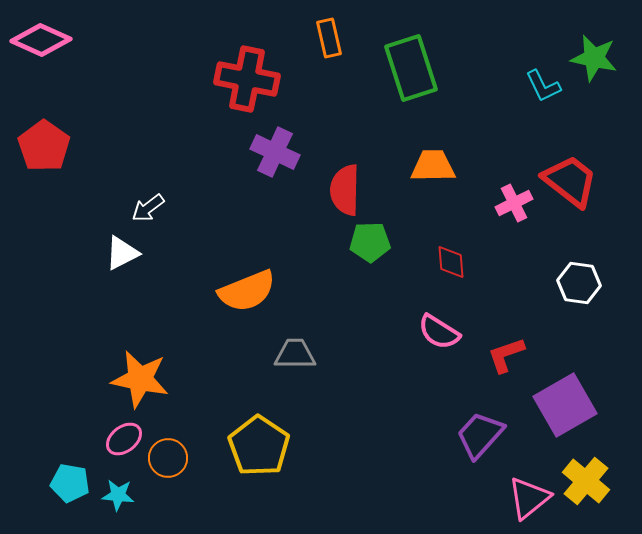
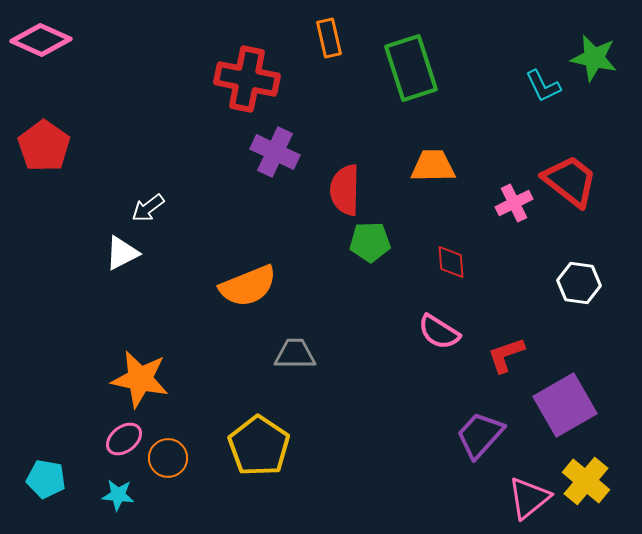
orange semicircle: moved 1 px right, 5 px up
cyan pentagon: moved 24 px left, 4 px up
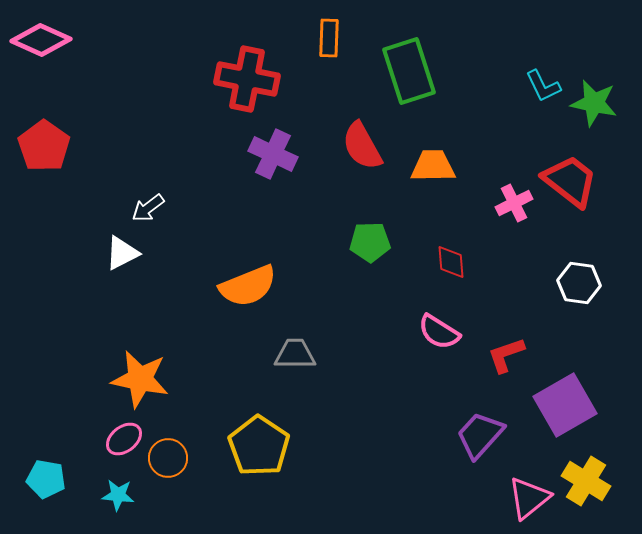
orange rectangle: rotated 15 degrees clockwise
green star: moved 45 px down
green rectangle: moved 2 px left, 3 px down
purple cross: moved 2 px left, 2 px down
red semicircle: moved 17 px right, 44 px up; rotated 30 degrees counterclockwise
yellow cross: rotated 9 degrees counterclockwise
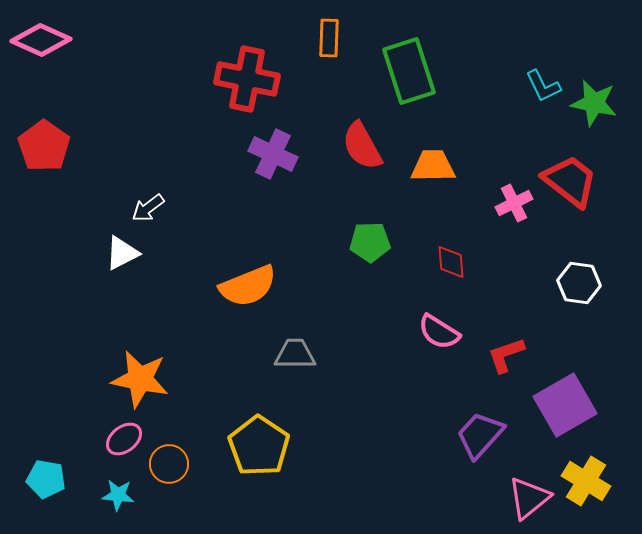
orange circle: moved 1 px right, 6 px down
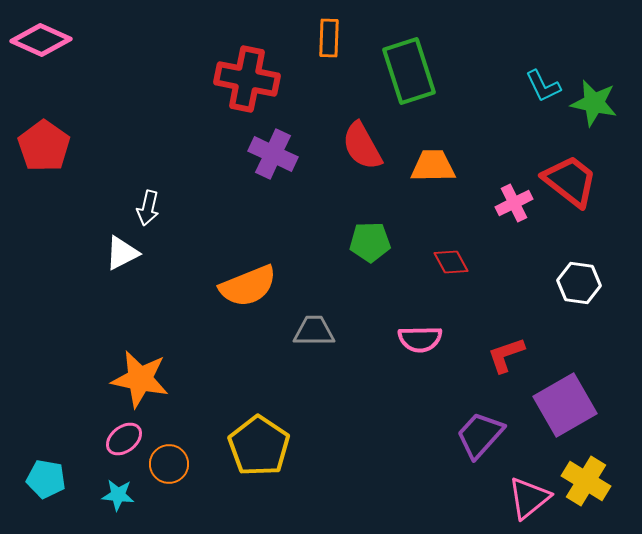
white arrow: rotated 40 degrees counterclockwise
red diamond: rotated 24 degrees counterclockwise
pink semicircle: moved 19 px left, 7 px down; rotated 33 degrees counterclockwise
gray trapezoid: moved 19 px right, 23 px up
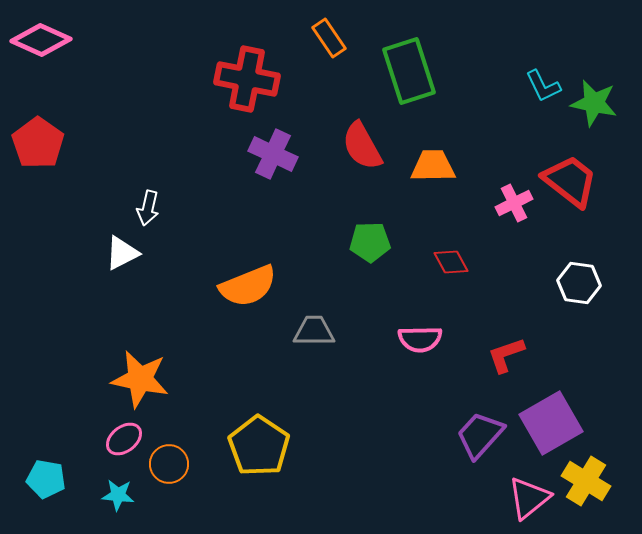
orange rectangle: rotated 36 degrees counterclockwise
red pentagon: moved 6 px left, 3 px up
purple square: moved 14 px left, 18 px down
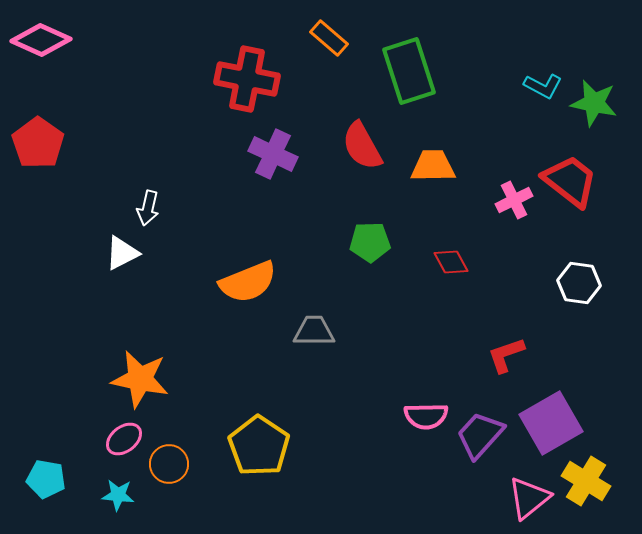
orange rectangle: rotated 15 degrees counterclockwise
cyan L-shape: rotated 36 degrees counterclockwise
pink cross: moved 3 px up
orange semicircle: moved 4 px up
pink semicircle: moved 6 px right, 77 px down
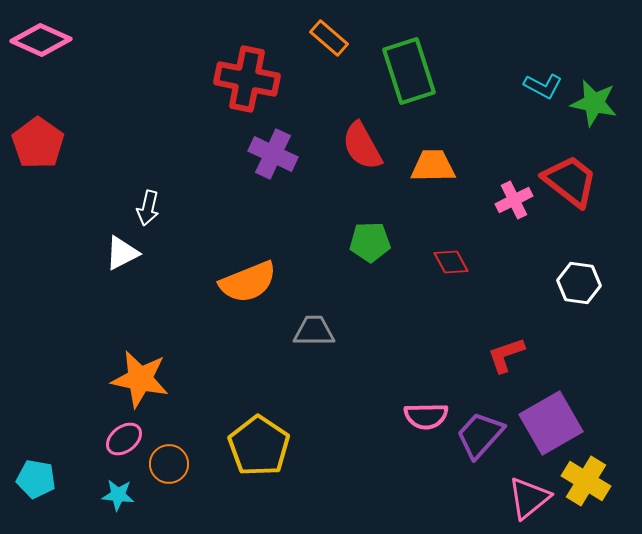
cyan pentagon: moved 10 px left
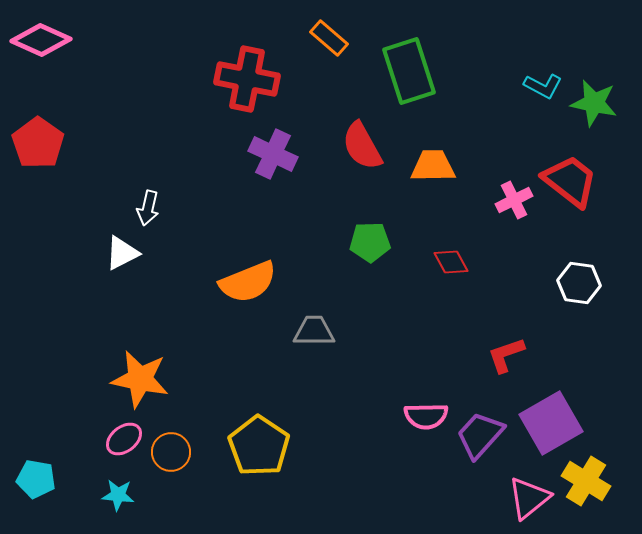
orange circle: moved 2 px right, 12 px up
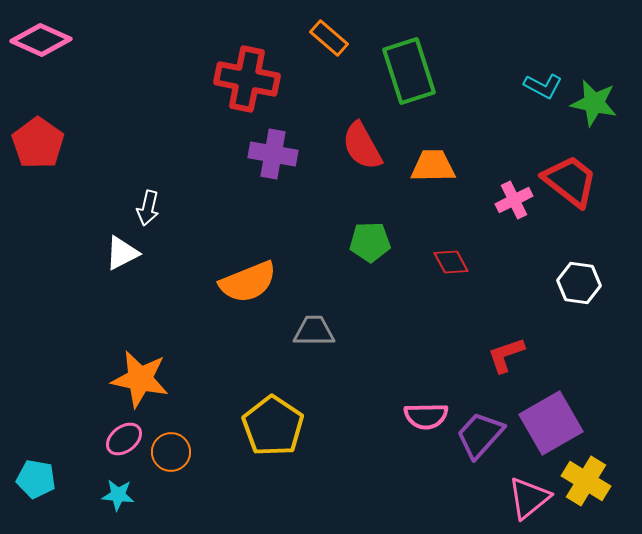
purple cross: rotated 15 degrees counterclockwise
yellow pentagon: moved 14 px right, 20 px up
